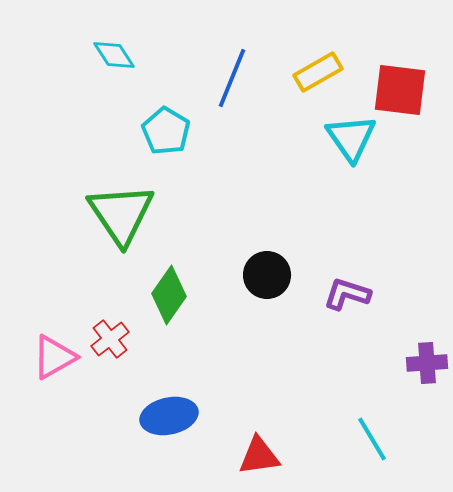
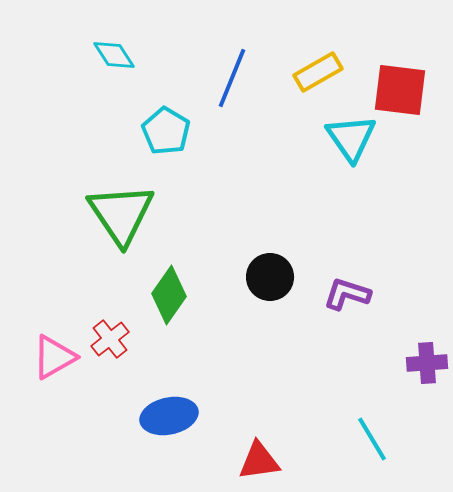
black circle: moved 3 px right, 2 px down
red triangle: moved 5 px down
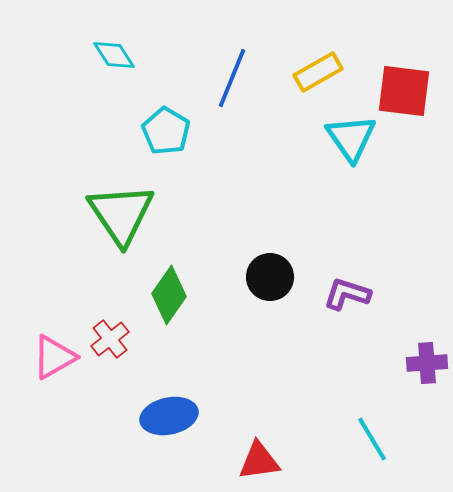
red square: moved 4 px right, 1 px down
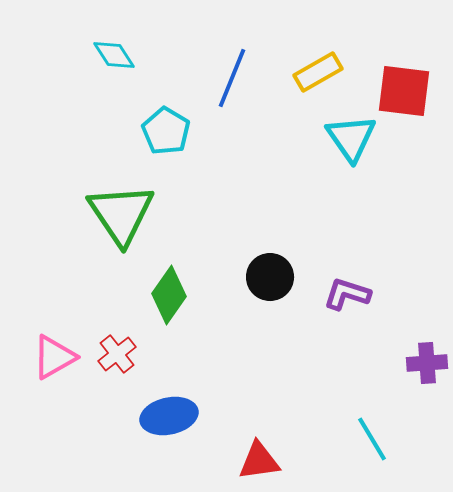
red cross: moved 7 px right, 15 px down
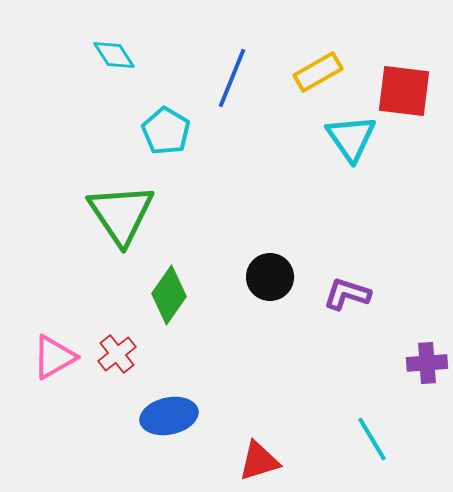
red triangle: rotated 9 degrees counterclockwise
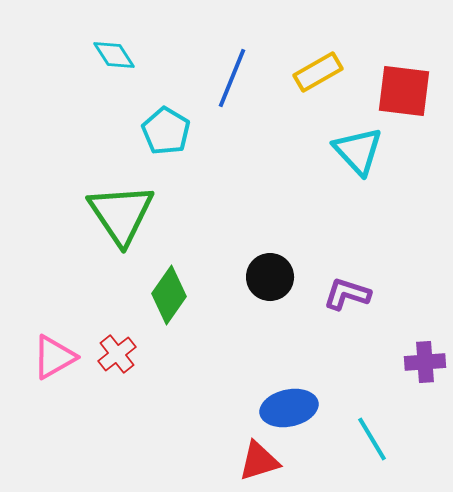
cyan triangle: moved 7 px right, 13 px down; rotated 8 degrees counterclockwise
purple cross: moved 2 px left, 1 px up
blue ellipse: moved 120 px right, 8 px up
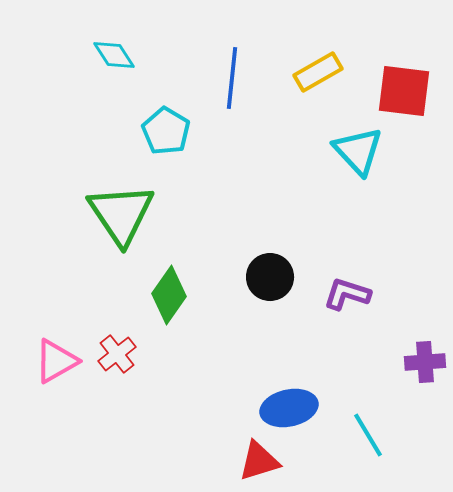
blue line: rotated 16 degrees counterclockwise
pink triangle: moved 2 px right, 4 px down
cyan line: moved 4 px left, 4 px up
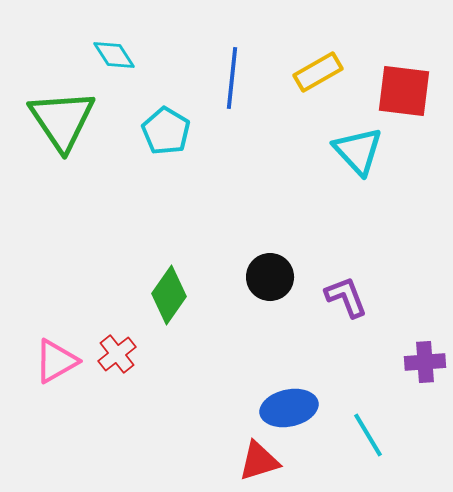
green triangle: moved 59 px left, 94 px up
purple L-shape: moved 1 px left, 3 px down; rotated 51 degrees clockwise
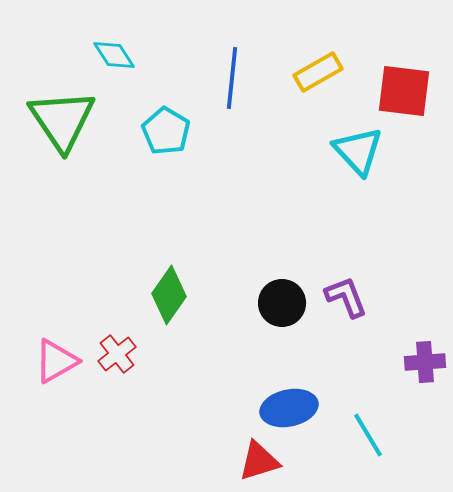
black circle: moved 12 px right, 26 px down
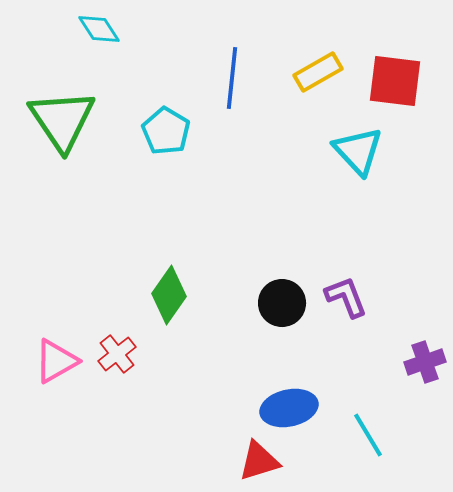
cyan diamond: moved 15 px left, 26 px up
red square: moved 9 px left, 10 px up
purple cross: rotated 15 degrees counterclockwise
